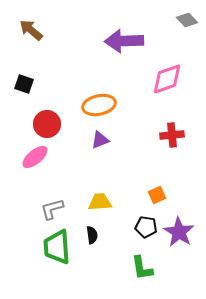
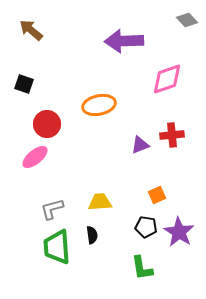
purple triangle: moved 40 px right, 5 px down
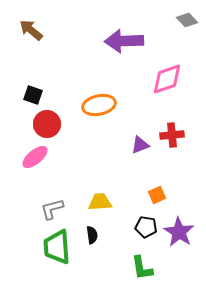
black square: moved 9 px right, 11 px down
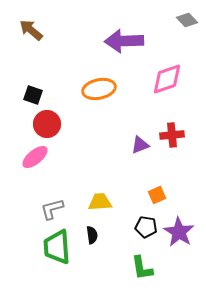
orange ellipse: moved 16 px up
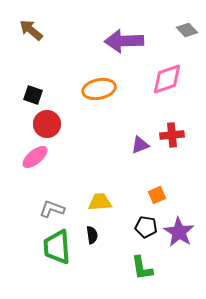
gray diamond: moved 10 px down
gray L-shape: rotated 35 degrees clockwise
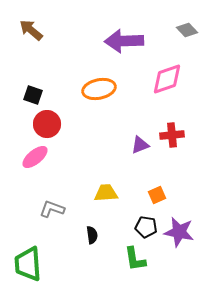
yellow trapezoid: moved 6 px right, 9 px up
purple star: rotated 20 degrees counterclockwise
green trapezoid: moved 29 px left, 17 px down
green L-shape: moved 7 px left, 9 px up
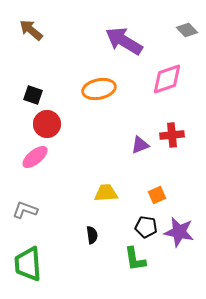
purple arrow: rotated 33 degrees clockwise
gray L-shape: moved 27 px left, 1 px down
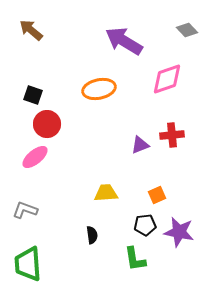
black pentagon: moved 1 px left, 2 px up; rotated 15 degrees counterclockwise
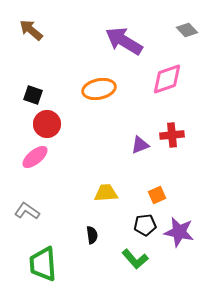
gray L-shape: moved 2 px right, 1 px down; rotated 15 degrees clockwise
green L-shape: rotated 32 degrees counterclockwise
green trapezoid: moved 15 px right
